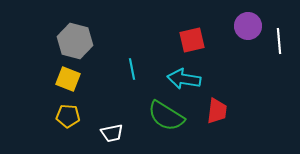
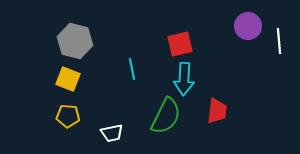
red square: moved 12 px left, 4 px down
cyan arrow: rotated 96 degrees counterclockwise
green semicircle: rotated 96 degrees counterclockwise
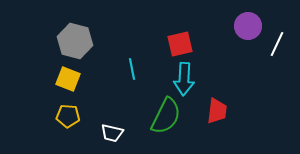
white line: moved 2 px left, 3 px down; rotated 30 degrees clockwise
white trapezoid: rotated 25 degrees clockwise
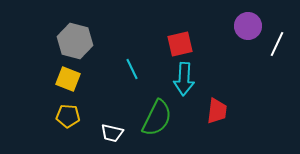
cyan line: rotated 15 degrees counterclockwise
green semicircle: moved 9 px left, 2 px down
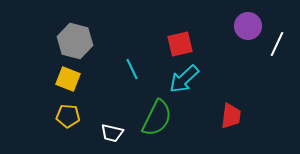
cyan arrow: rotated 44 degrees clockwise
red trapezoid: moved 14 px right, 5 px down
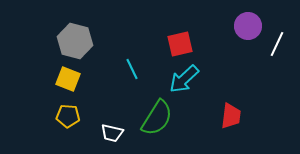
green semicircle: rotated 6 degrees clockwise
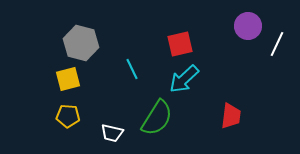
gray hexagon: moved 6 px right, 2 px down
yellow square: rotated 35 degrees counterclockwise
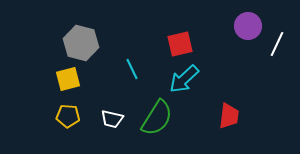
red trapezoid: moved 2 px left
white trapezoid: moved 14 px up
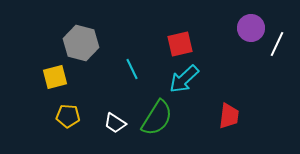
purple circle: moved 3 px right, 2 px down
yellow square: moved 13 px left, 2 px up
white trapezoid: moved 3 px right, 4 px down; rotated 20 degrees clockwise
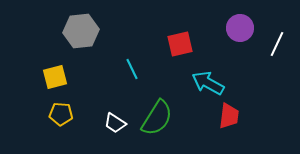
purple circle: moved 11 px left
gray hexagon: moved 12 px up; rotated 20 degrees counterclockwise
cyan arrow: moved 24 px right, 4 px down; rotated 72 degrees clockwise
yellow pentagon: moved 7 px left, 2 px up
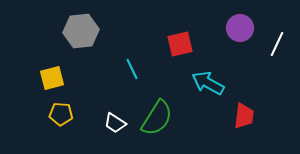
yellow square: moved 3 px left, 1 px down
red trapezoid: moved 15 px right
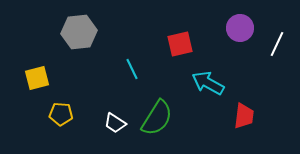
gray hexagon: moved 2 px left, 1 px down
yellow square: moved 15 px left
